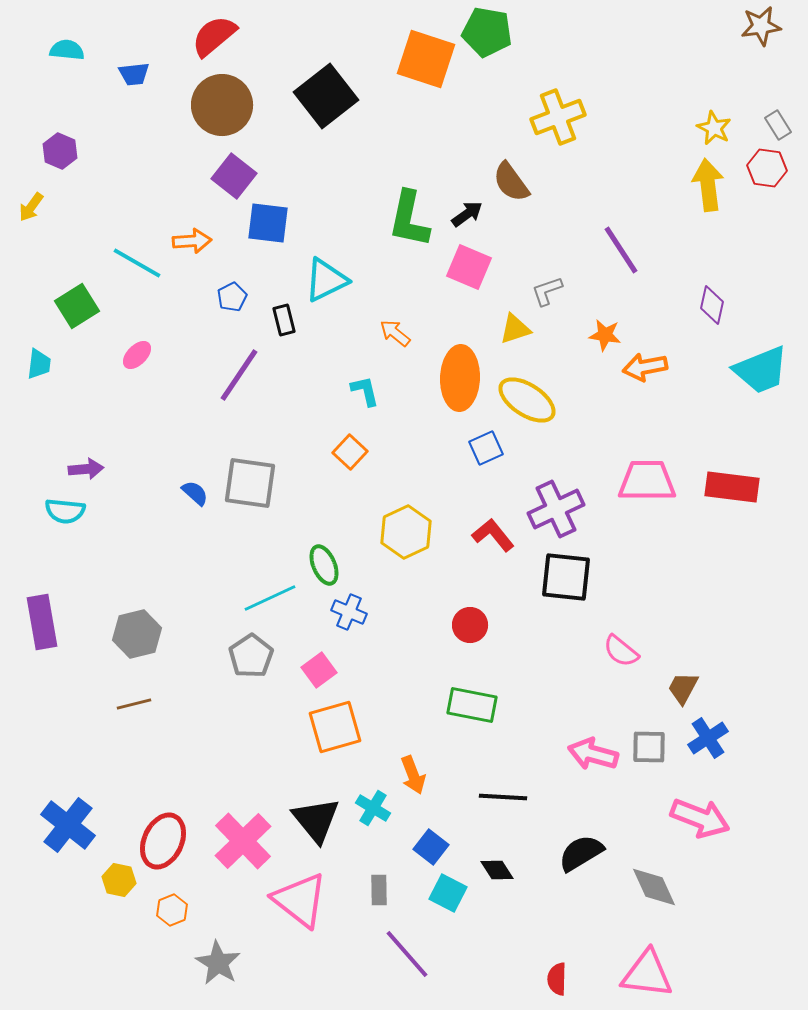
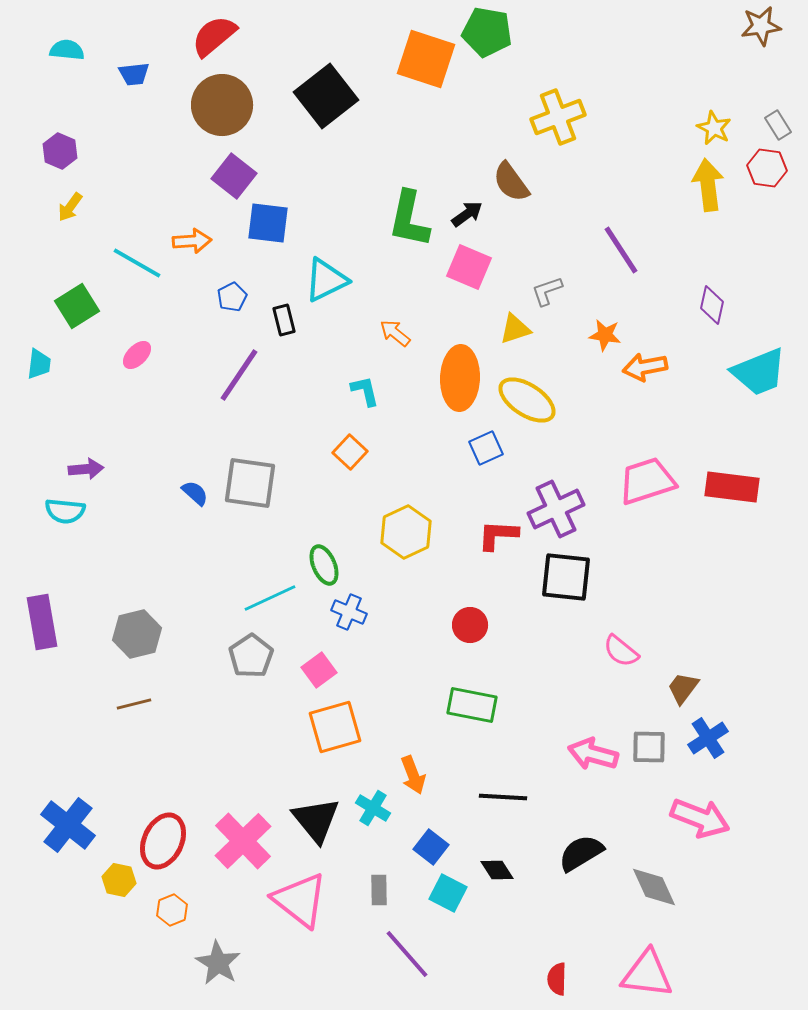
yellow arrow at (31, 207): moved 39 px right
cyan trapezoid at (761, 370): moved 2 px left, 2 px down
pink trapezoid at (647, 481): rotated 18 degrees counterclockwise
red L-shape at (493, 535): moved 5 px right; rotated 48 degrees counterclockwise
brown trapezoid at (683, 688): rotated 9 degrees clockwise
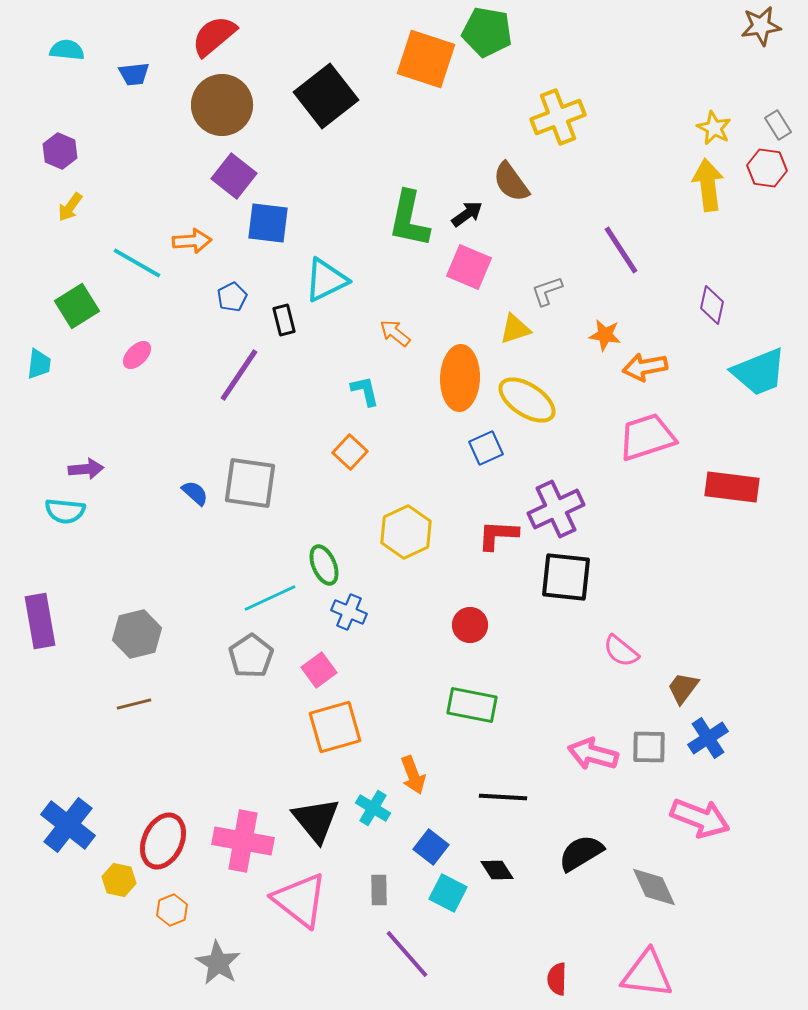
pink trapezoid at (647, 481): moved 44 px up
purple rectangle at (42, 622): moved 2 px left, 1 px up
pink cross at (243, 841): rotated 36 degrees counterclockwise
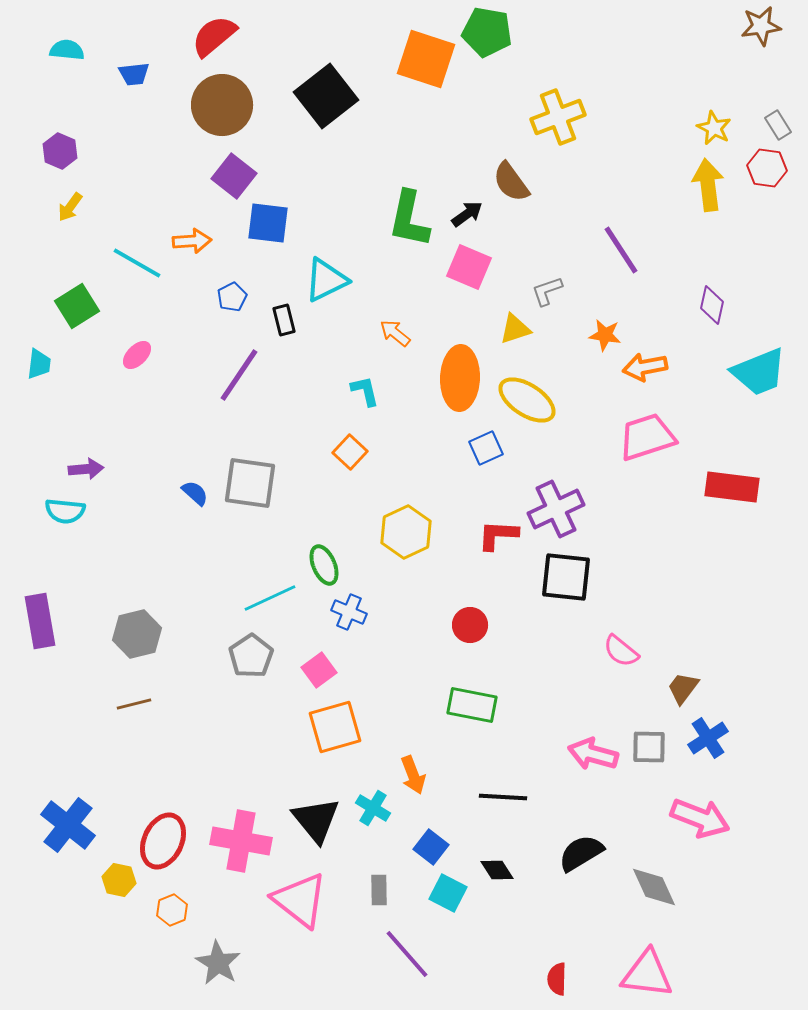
pink cross at (243, 841): moved 2 px left
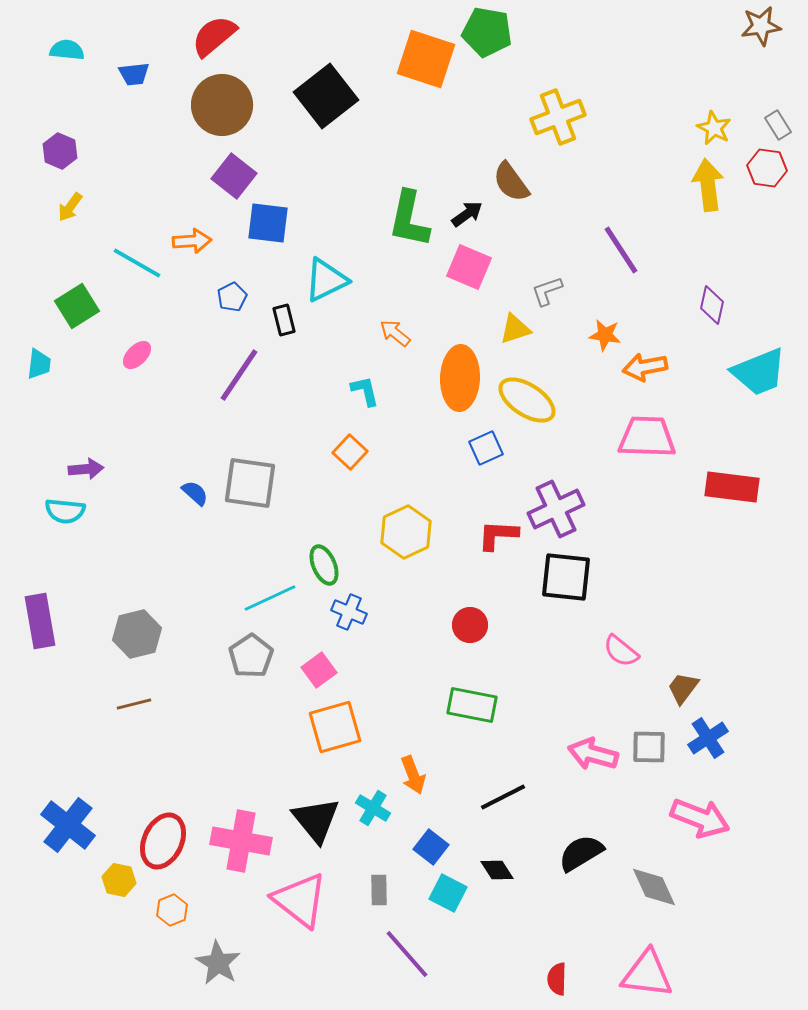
pink trapezoid at (647, 437): rotated 20 degrees clockwise
black line at (503, 797): rotated 30 degrees counterclockwise
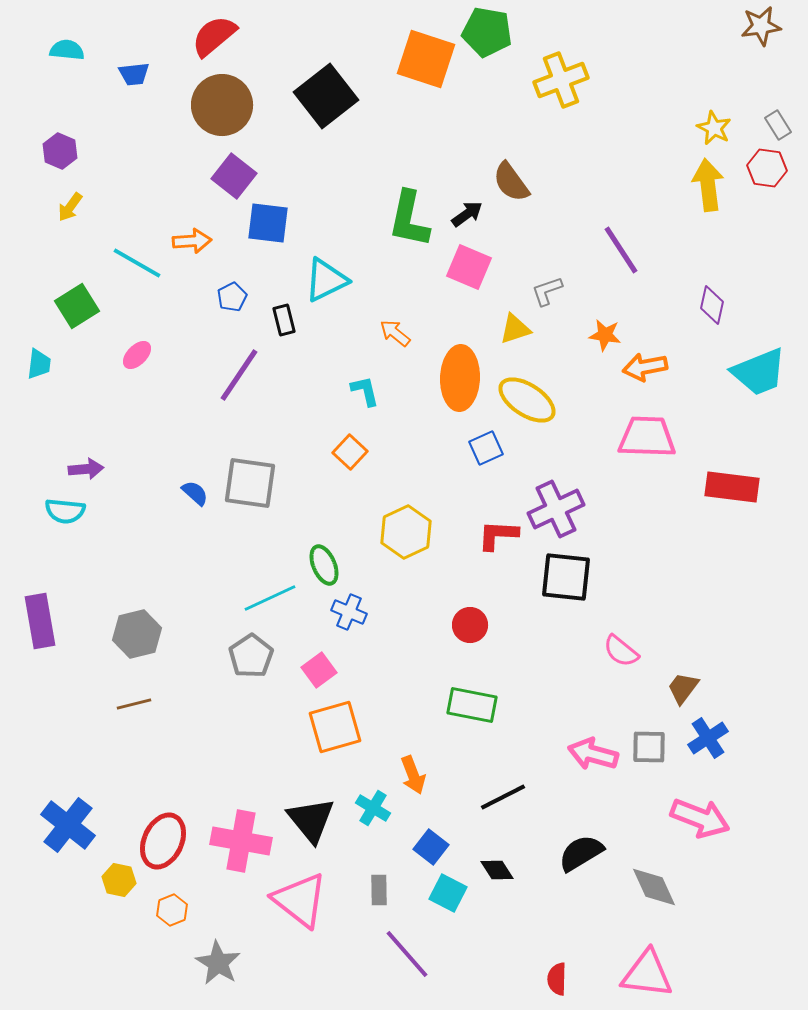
yellow cross at (558, 117): moved 3 px right, 37 px up
black triangle at (316, 820): moved 5 px left
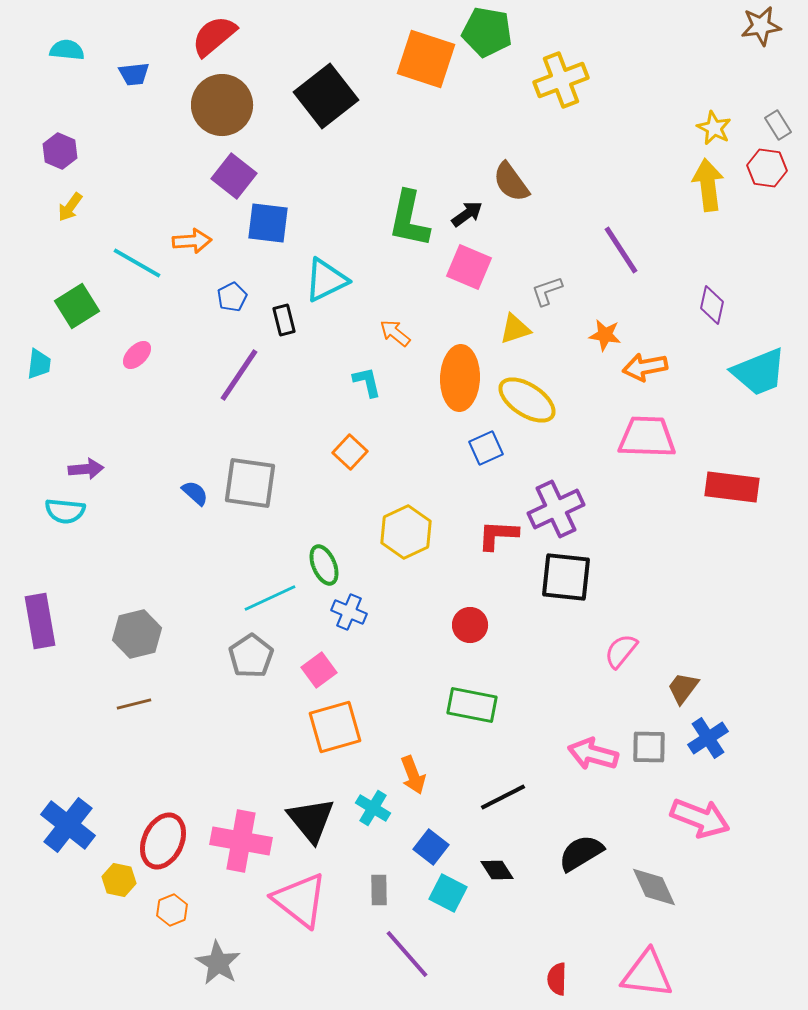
cyan L-shape at (365, 391): moved 2 px right, 9 px up
pink semicircle at (621, 651): rotated 90 degrees clockwise
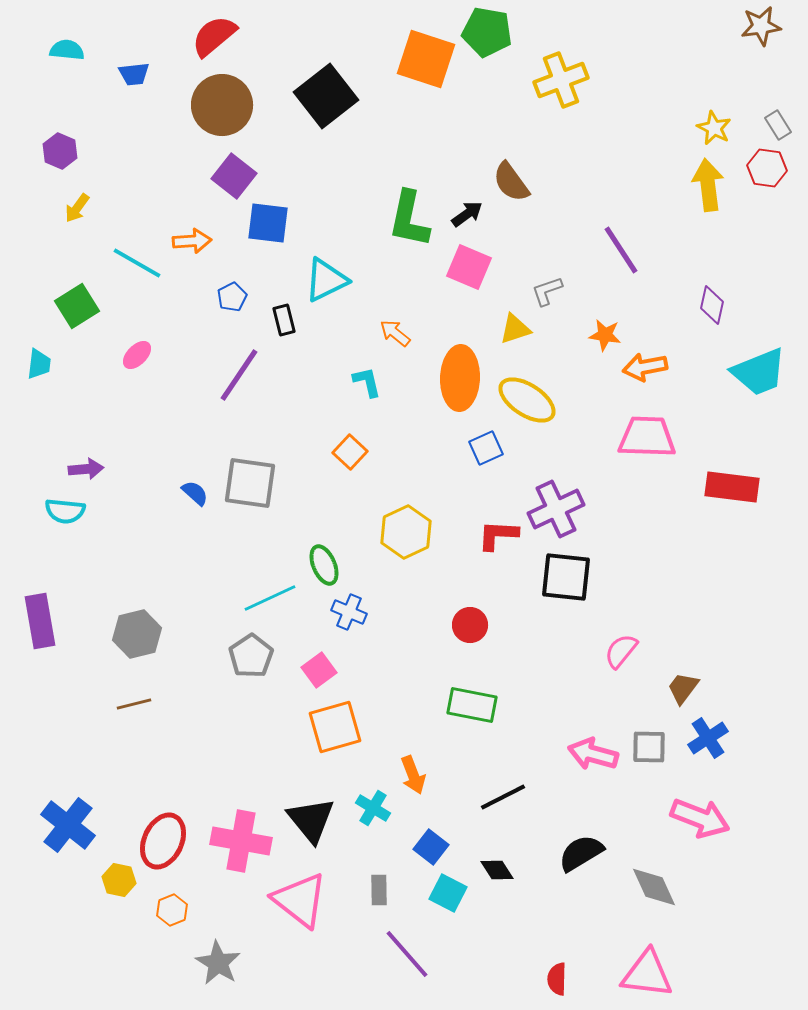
yellow arrow at (70, 207): moved 7 px right, 1 px down
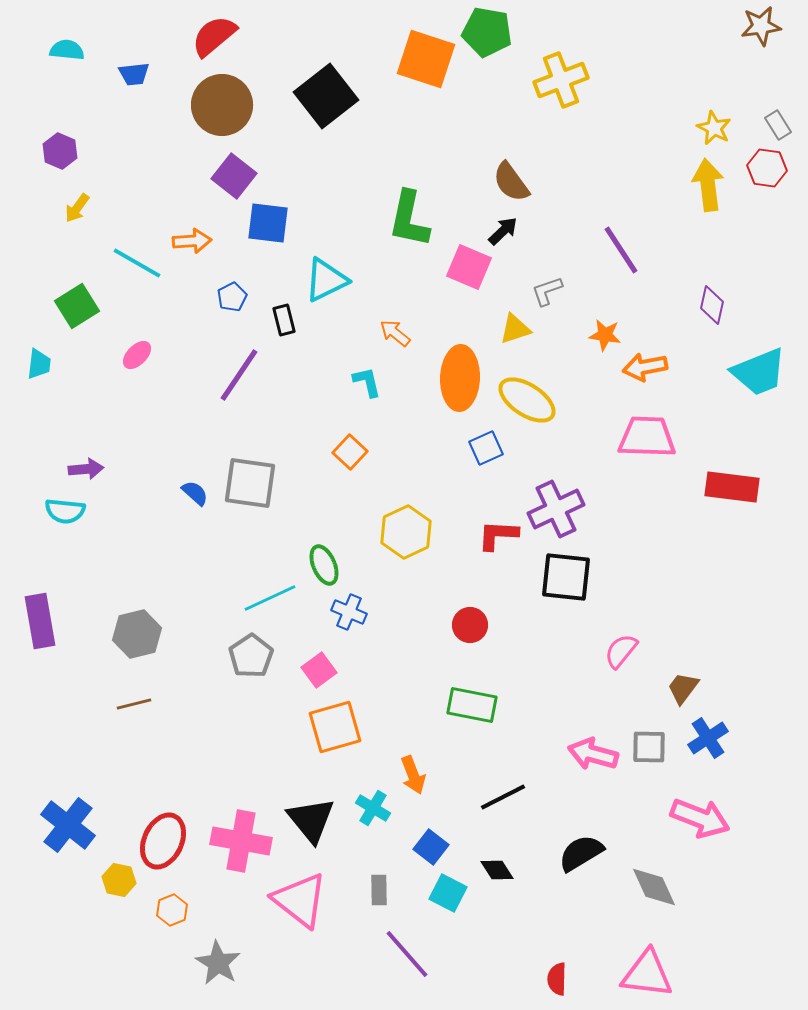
black arrow at (467, 214): moved 36 px right, 17 px down; rotated 8 degrees counterclockwise
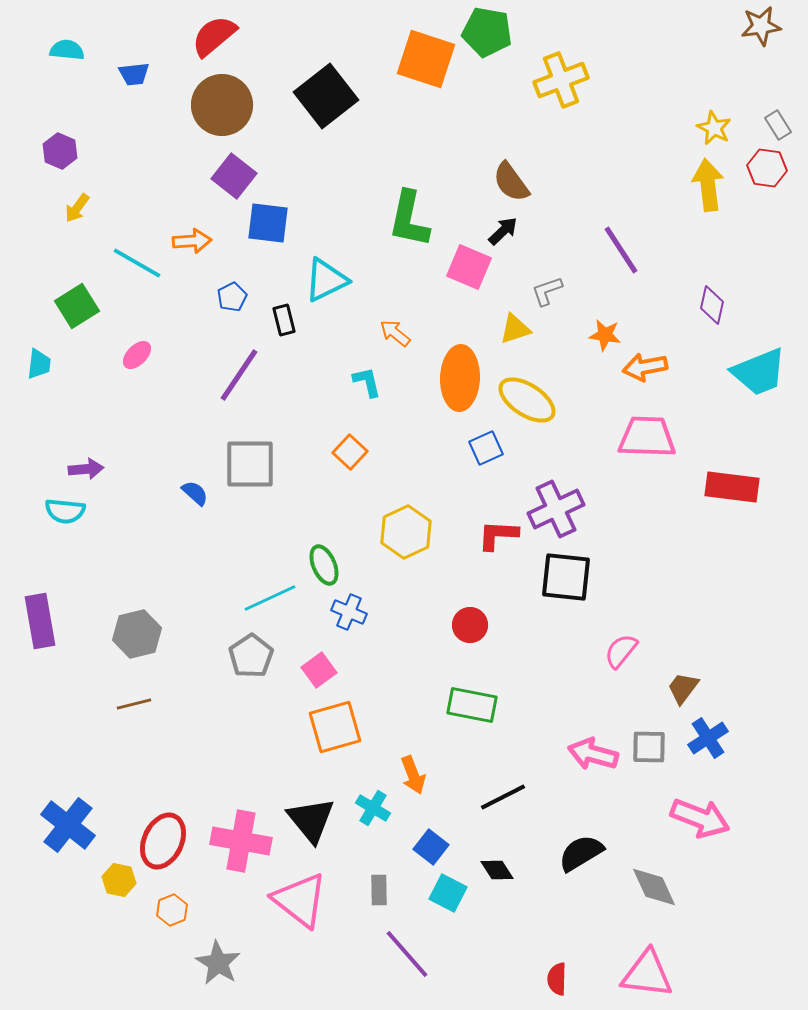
gray square at (250, 483): moved 19 px up; rotated 8 degrees counterclockwise
